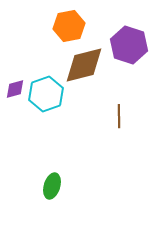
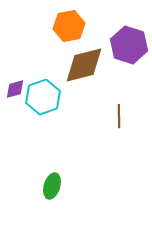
cyan hexagon: moved 3 px left, 3 px down
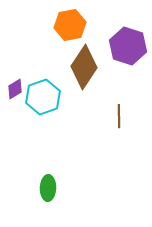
orange hexagon: moved 1 px right, 1 px up
purple hexagon: moved 1 px left, 1 px down
brown diamond: moved 2 px down; rotated 42 degrees counterclockwise
purple diamond: rotated 15 degrees counterclockwise
green ellipse: moved 4 px left, 2 px down; rotated 15 degrees counterclockwise
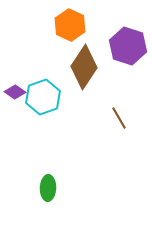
orange hexagon: rotated 24 degrees counterclockwise
purple diamond: moved 3 px down; rotated 65 degrees clockwise
brown line: moved 2 px down; rotated 30 degrees counterclockwise
